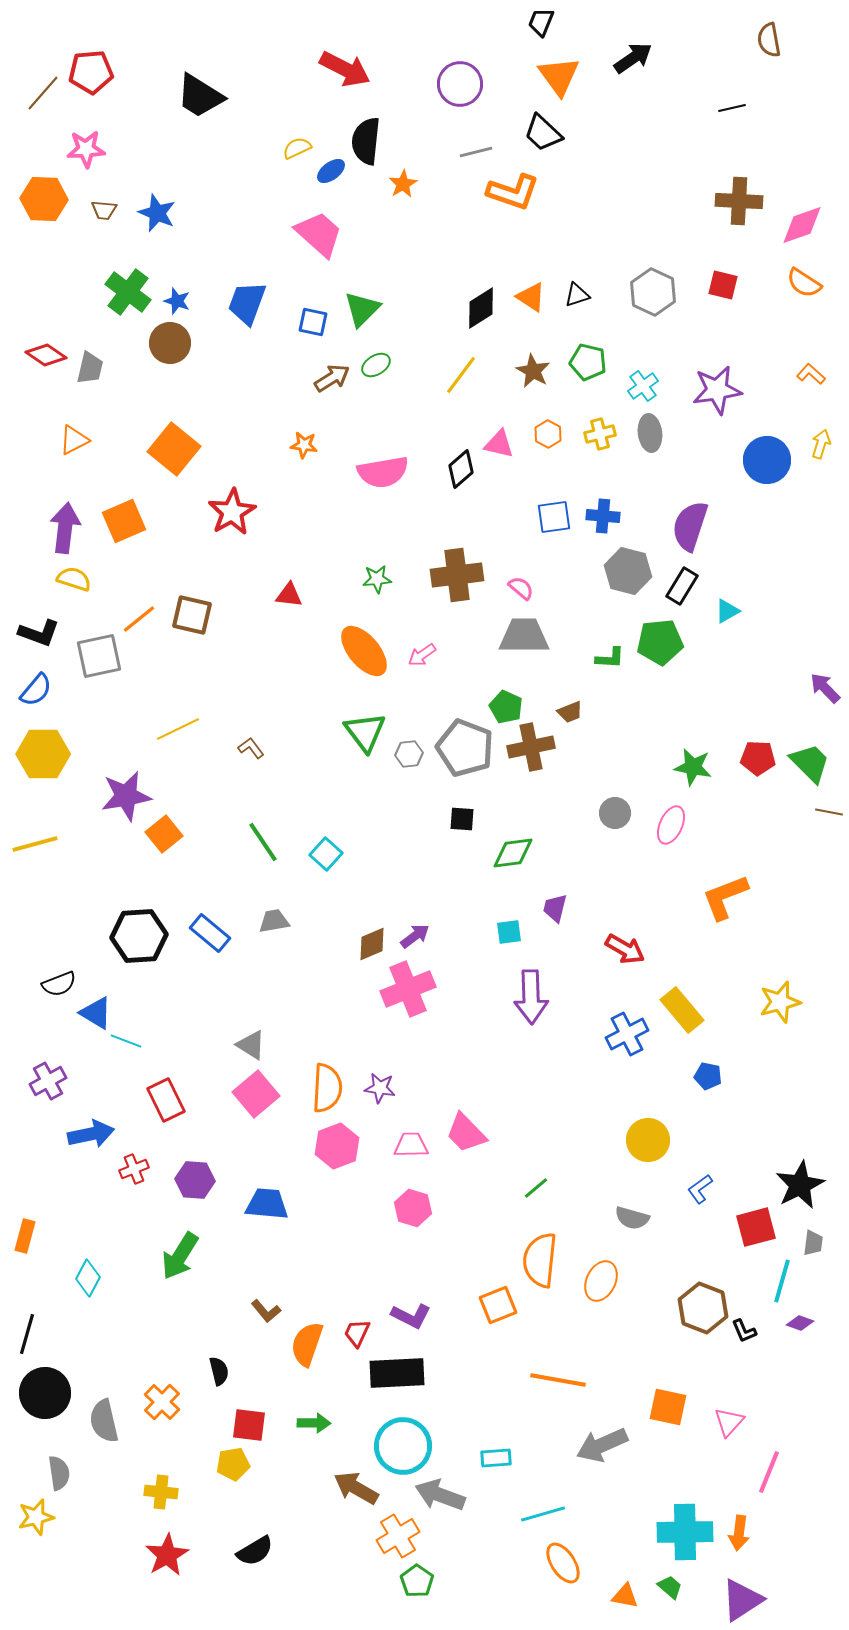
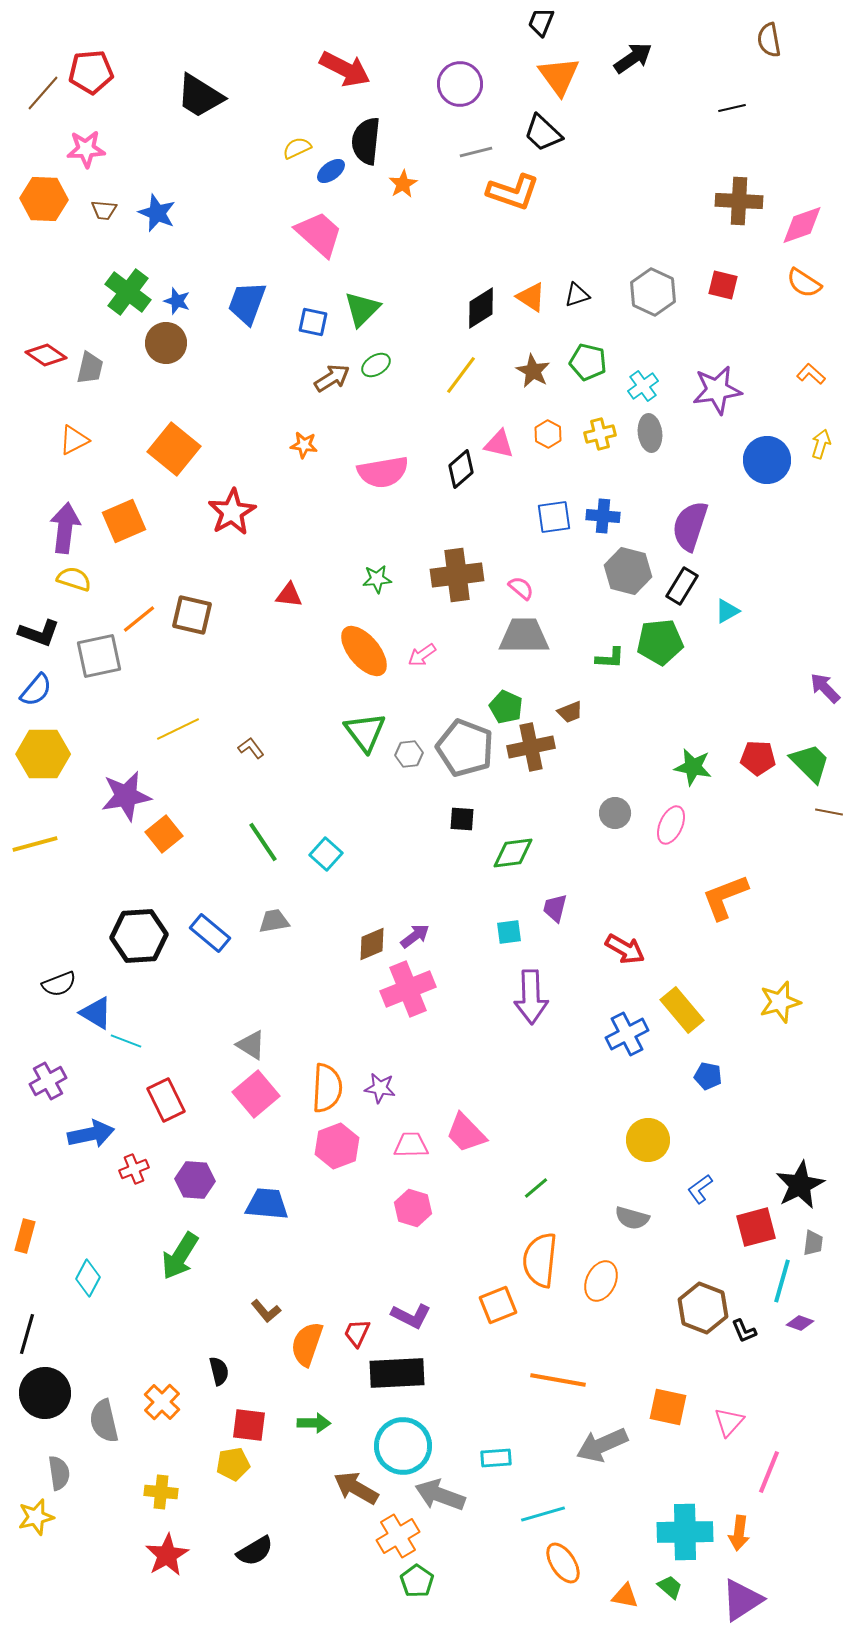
brown circle at (170, 343): moved 4 px left
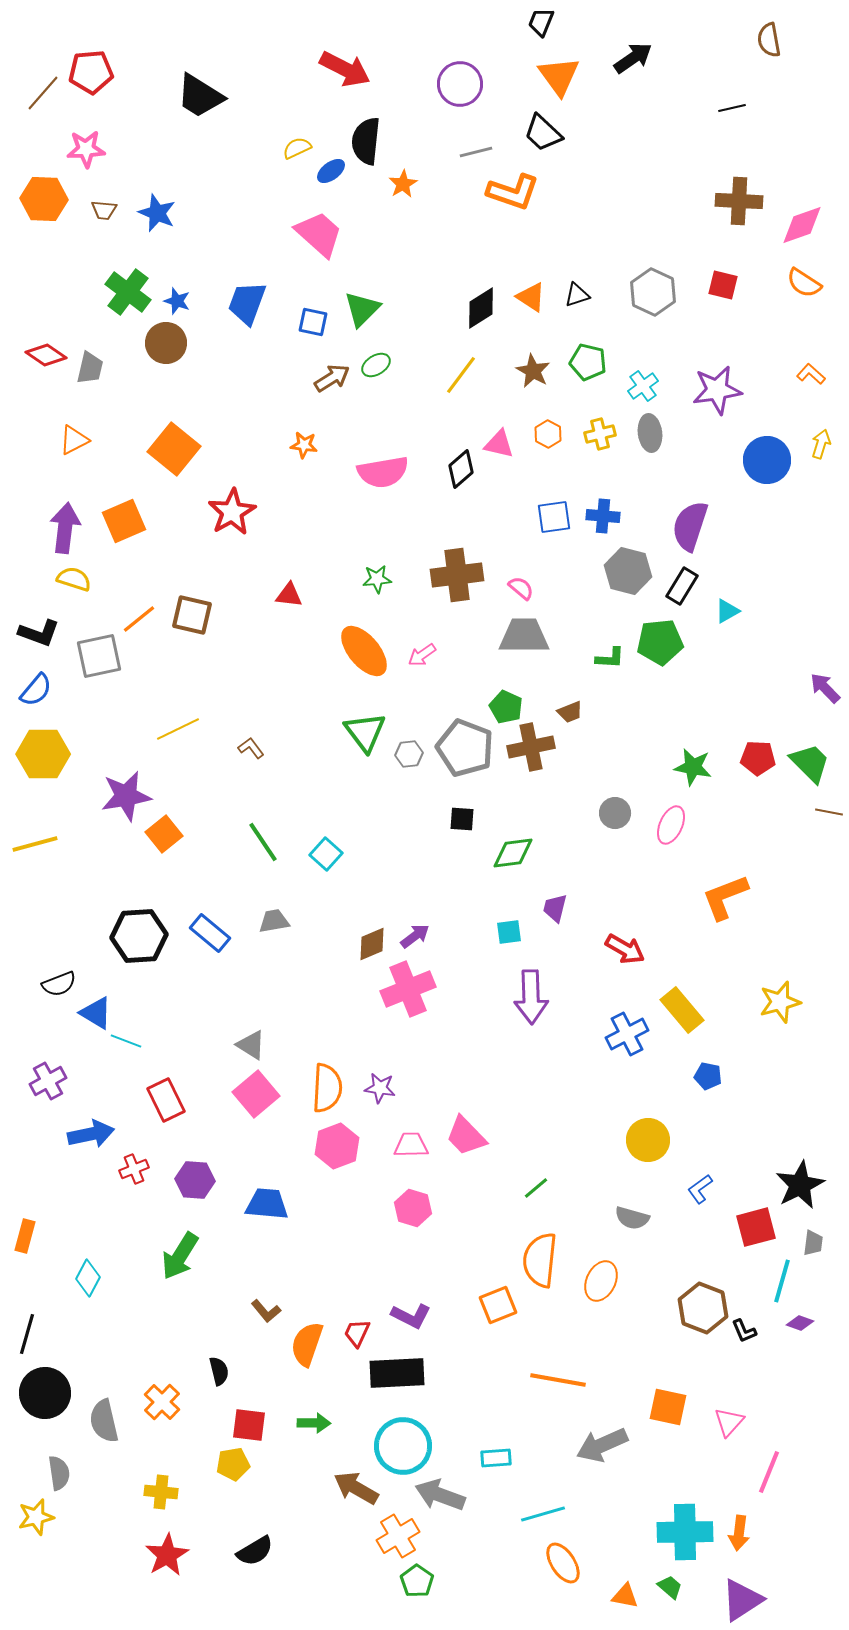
pink trapezoid at (466, 1133): moved 3 px down
